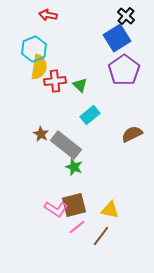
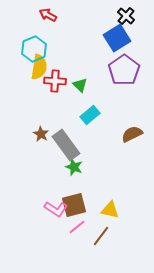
red arrow: rotated 18 degrees clockwise
red cross: rotated 10 degrees clockwise
gray rectangle: rotated 16 degrees clockwise
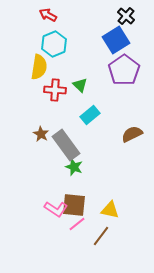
blue square: moved 1 px left, 2 px down
cyan hexagon: moved 20 px right, 5 px up
red cross: moved 9 px down
brown square: rotated 20 degrees clockwise
pink line: moved 3 px up
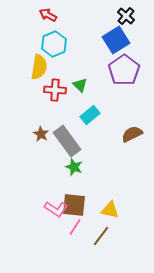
gray rectangle: moved 1 px right, 4 px up
pink line: moved 2 px left, 3 px down; rotated 18 degrees counterclockwise
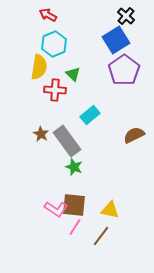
green triangle: moved 7 px left, 11 px up
brown semicircle: moved 2 px right, 1 px down
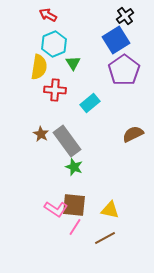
black cross: moved 1 px left; rotated 12 degrees clockwise
green triangle: moved 11 px up; rotated 14 degrees clockwise
cyan rectangle: moved 12 px up
brown semicircle: moved 1 px left, 1 px up
brown line: moved 4 px right, 2 px down; rotated 25 degrees clockwise
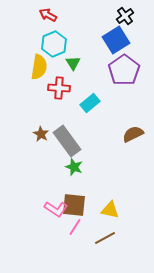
red cross: moved 4 px right, 2 px up
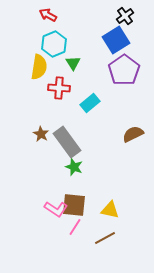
gray rectangle: moved 1 px down
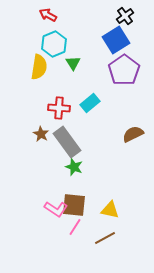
red cross: moved 20 px down
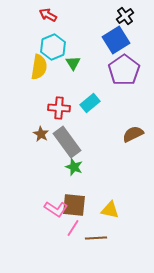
cyan hexagon: moved 1 px left, 3 px down
pink line: moved 2 px left, 1 px down
brown line: moved 9 px left; rotated 25 degrees clockwise
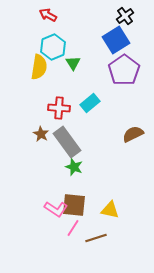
brown line: rotated 15 degrees counterclockwise
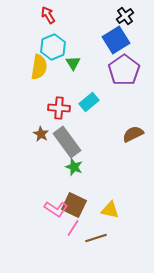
red arrow: rotated 30 degrees clockwise
cyan rectangle: moved 1 px left, 1 px up
brown square: rotated 20 degrees clockwise
